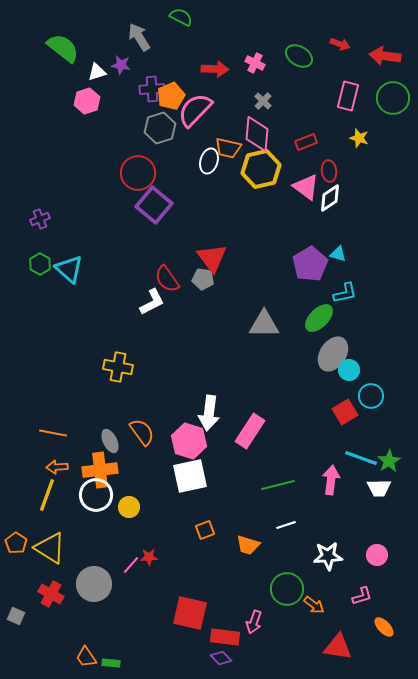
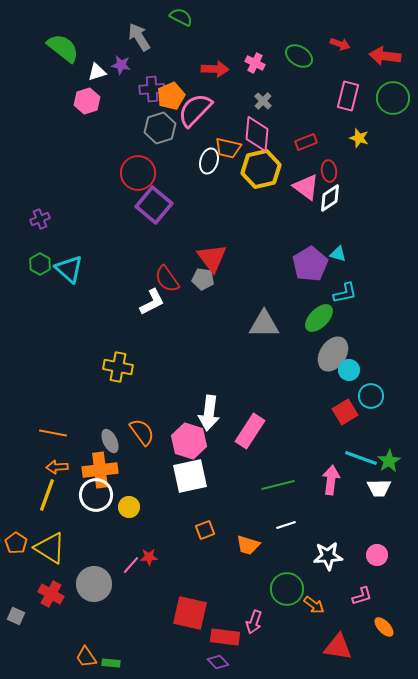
purple diamond at (221, 658): moved 3 px left, 4 px down
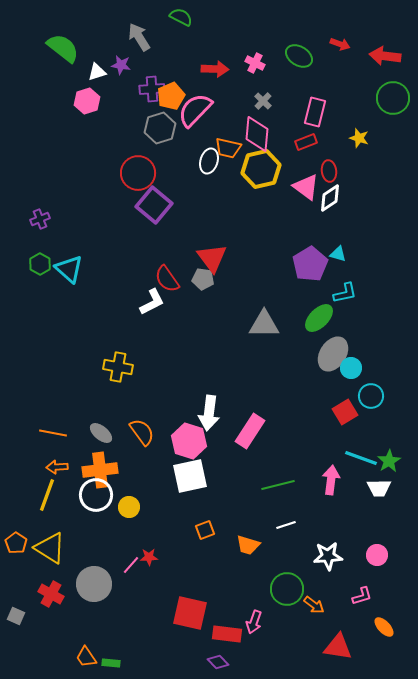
pink rectangle at (348, 96): moved 33 px left, 16 px down
cyan circle at (349, 370): moved 2 px right, 2 px up
gray ellipse at (110, 441): moved 9 px left, 8 px up; rotated 25 degrees counterclockwise
red rectangle at (225, 637): moved 2 px right, 3 px up
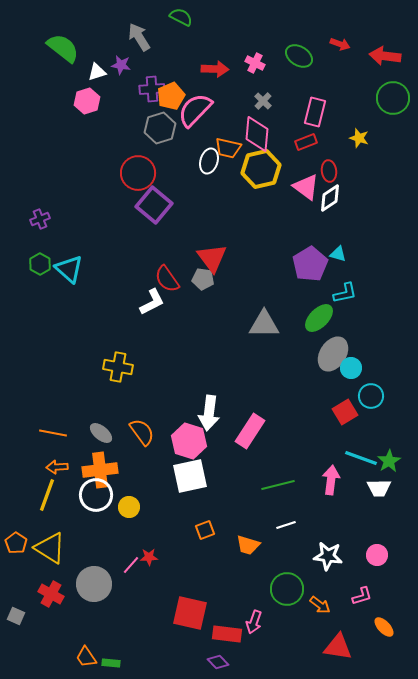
white star at (328, 556): rotated 12 degrees clockwise
orange arrow at (314, 605): moved 6 px right
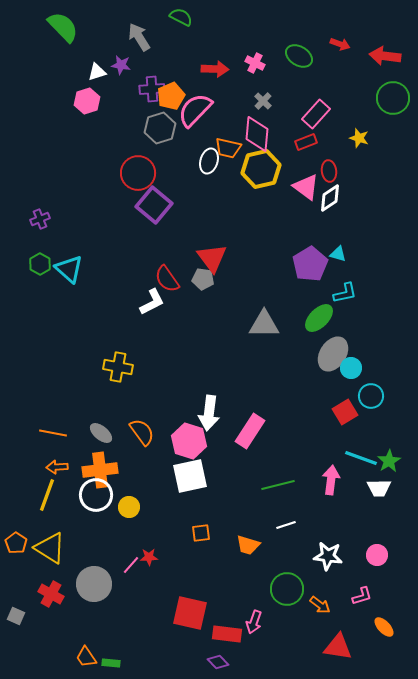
green semicircle at (63, 48): moved 21 px up; rotated 8 degrees clockwise
pink rectangle at (315, 112): moved 1 px right, 2 px down; rotated 28 degrees clockwise
orange square at (205, 530): moved 4 px left, 3 px down; rotated 12 degrees clockwise
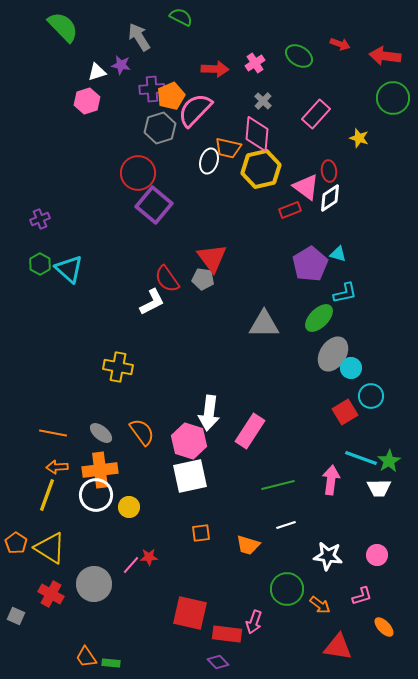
pink cross at (255, 63): rotated 30 degrees clockwise
red rectangle at (306, 142): moved 16 px left, 68 px down
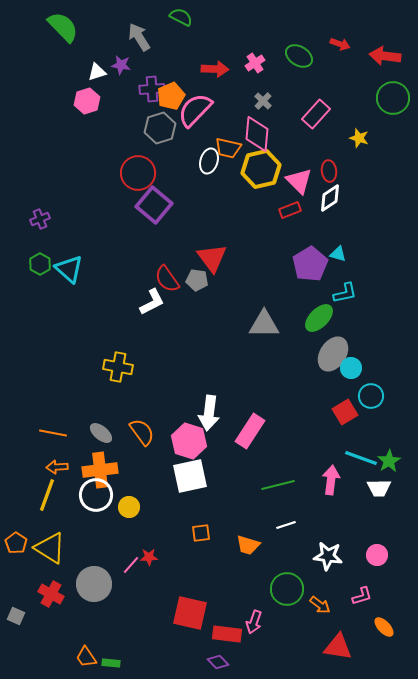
pink triangle at (306, 187): moved 7 px left, 6 px up; rotated 8 degrees clockwise
gray pentagon at (203, 279): moved 6 px left, 1 px down
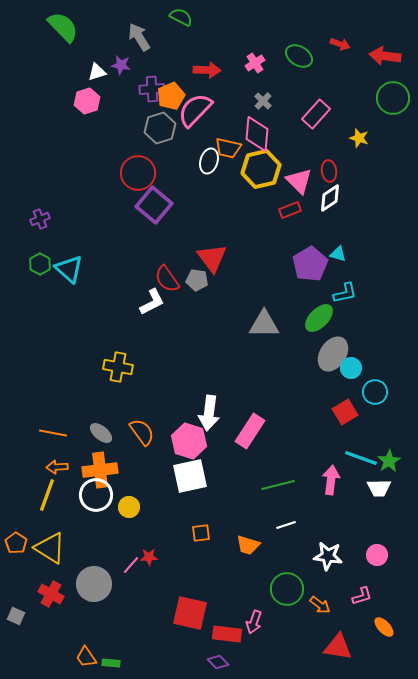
red arrow at (215, 69): moved 8 px left, 1 px down
cyan circle at (371, 396): moved 4 px right, 4 px up
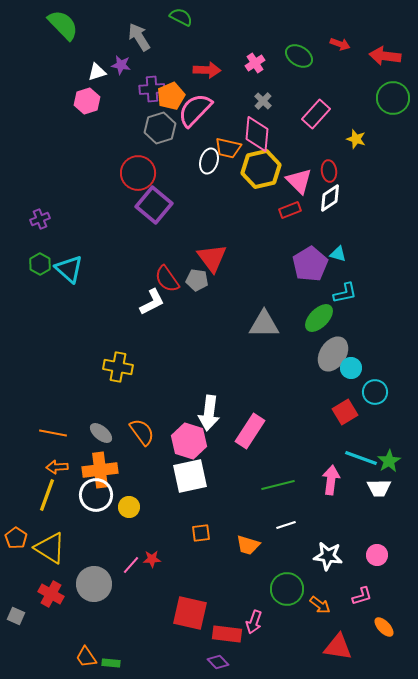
green semicircle at (63, 27): moved 2 px up
yellow star at (359, 138): moved 3 px left, 1 px down
orange pentagon at (16, 543): moved 5 px up
red star at (149, 557): moved 3 px right, 2 px down
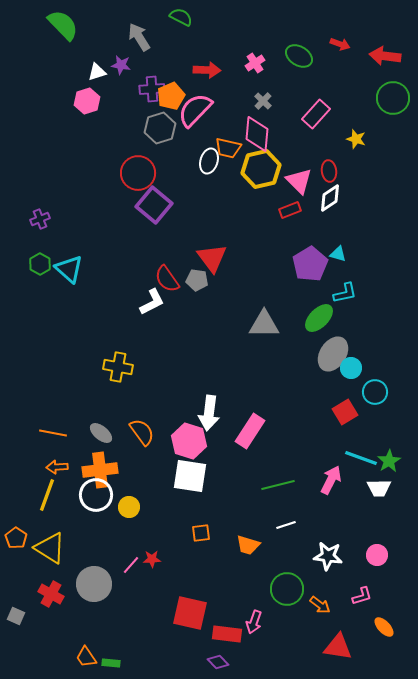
white square at (190, 476): rotated 21 degrees clockwise
pink arrow at (331, 480): rotated 20 degrees clockwise
